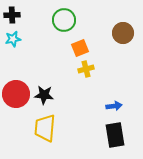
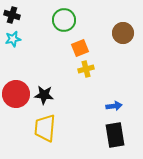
black cross: rotated 21 degrees clockwise
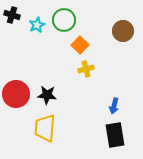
brown circle: moved 2 px up
cyan star: moved 24 px right, 14 px up; rotated 14 degrees counterclockwise
orange square: moved 3 px up; rotated 24 degrees counterclockwise
black star: moved 3 px right
blue arrow: rotated 112 degrees clockwise
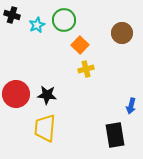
brown circle: moved 1 px left, 2 px down
blue arrow: moved 17 px right
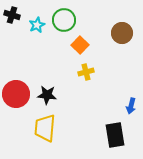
yellow cross: moved 3 px down
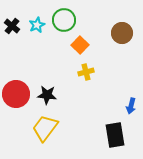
black cross: moved 11 px down; rotated 21 degrees clockwise
yellow trapezoid: rotated 32 degrees clockwise
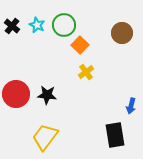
green circle: moved 5 px down
cyan star: rotated 21 degrees counterclockwise
yellow cross: rotated 21 degrees counterclockwise
yellow trapezoid: moved 9 px down
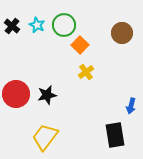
black star: rotated 18 degrees counterclockwise
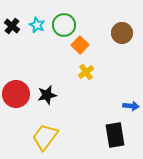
blue arrow: rotated 98 degrees counterclockwise
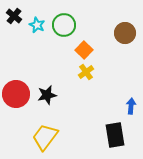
black cross: moved 2 px right, 10 px up
brown circle: moved 3 px right
orange square: moved 4 px right, 5 px down
blue arrow: rotated 91 degrees counterclockwise
